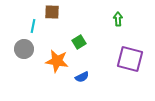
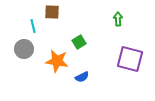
cyan line: rotated 24 degrees counterclockwise
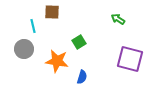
green arrow: rotated 56 degrees counterclockwise
blue semicircle: rotated 48 degrees counterclockwise
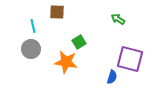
brown square: moved 5 px right
gray circle: moved 7 px right
orange star: moved 9 px right, 1 px down
blue semicircle: moved 30 px right
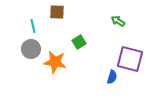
green arrow: moved 2 px down
orange star: moved 11 px left
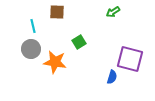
green arrow: moved 5 px left, 9 px up; rotated 64 degrees counterclockwise
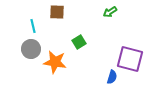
green arrow: moved 3 px left
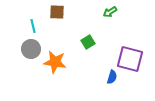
green square: moved 9 px right
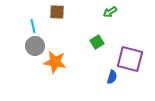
green square: moved 9 px right
gray circle: moved 4 px right, 3 px up
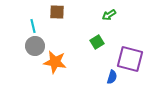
green arrow: moved 1 px left, 3 px down
